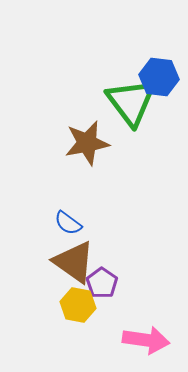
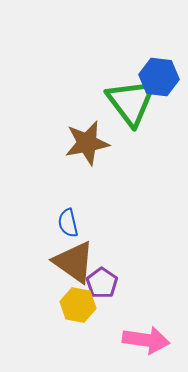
blue semicircle: rotated 40 degrees clockwise
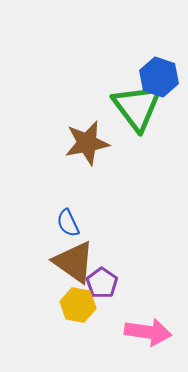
blue hexagon: rotated 12 degrees clockwise
green triangle: moved 6 px right, 5 px down
blue semicircle: rotated 12 degrees counterclockwise
pink arrow: moved 2 px right, 8 px up
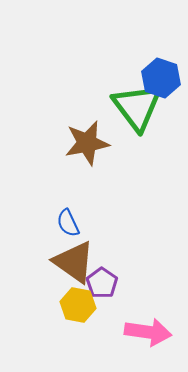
blue hexagon: moved 2 px right, 1 px down
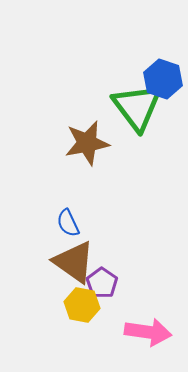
blue hexagon: moved 2 px right, 1 px down
yellow hexagon: moved 4 px right
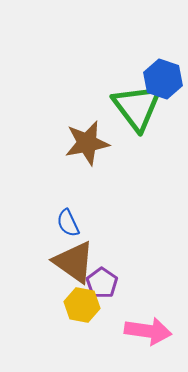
pink arrow: moved 1 px up
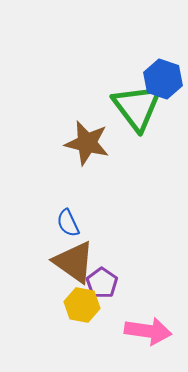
brown star: rotated 24 degrees clockwise
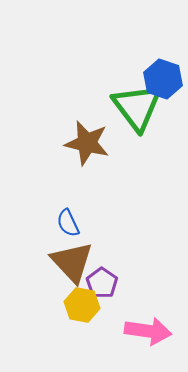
brown triangle: moved 2 px left; rotated 12 degrees clockwise
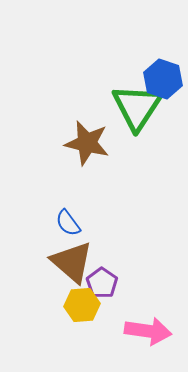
green triangle: rotated 10 degrees clockwise
blue semicircle: rotated 12 degrees counterclockwise
brown triangle: rotated 6 degrees counterclockwise
yellow hexagon: rotated 16 degrees counterclockwise
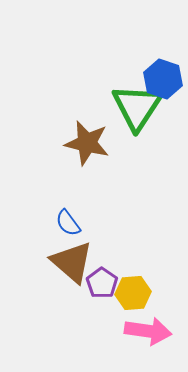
yellow hexagon: moved 51 px right, 12 px up
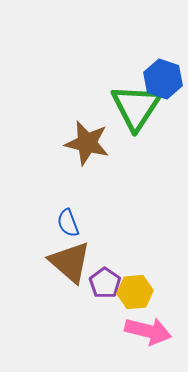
green triangle: moved 1 px left
blue semicircle: rotated 16 degrees clockwise
brown triangle: moved 2 px left
purple pentagon: moved 3 px right
yellow hexagon: moved 2 px right, 1 px up
pink arrow: rotated 6 degrees clockwise
